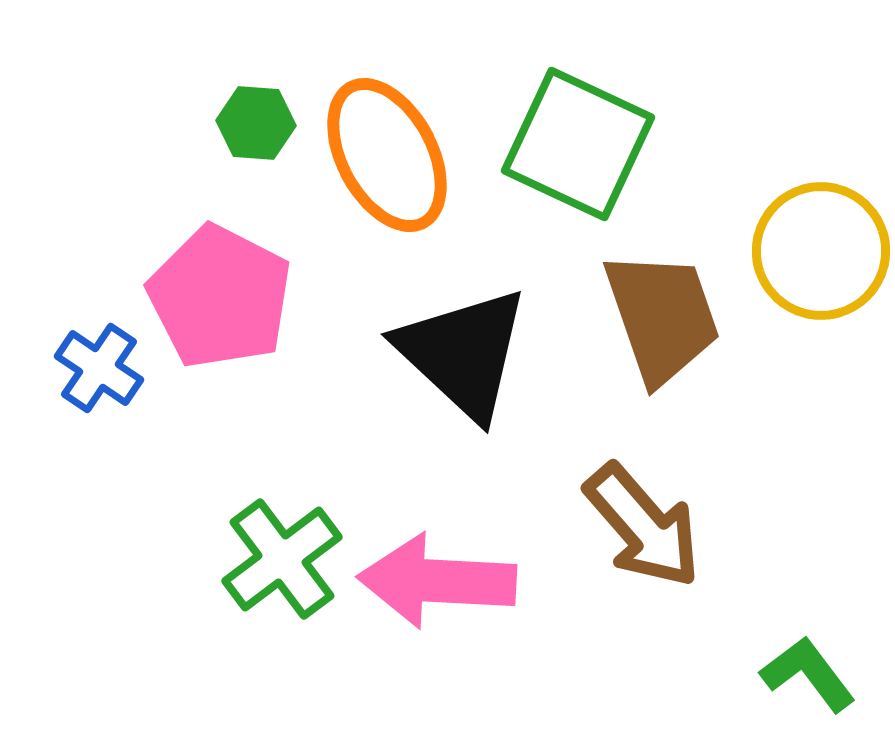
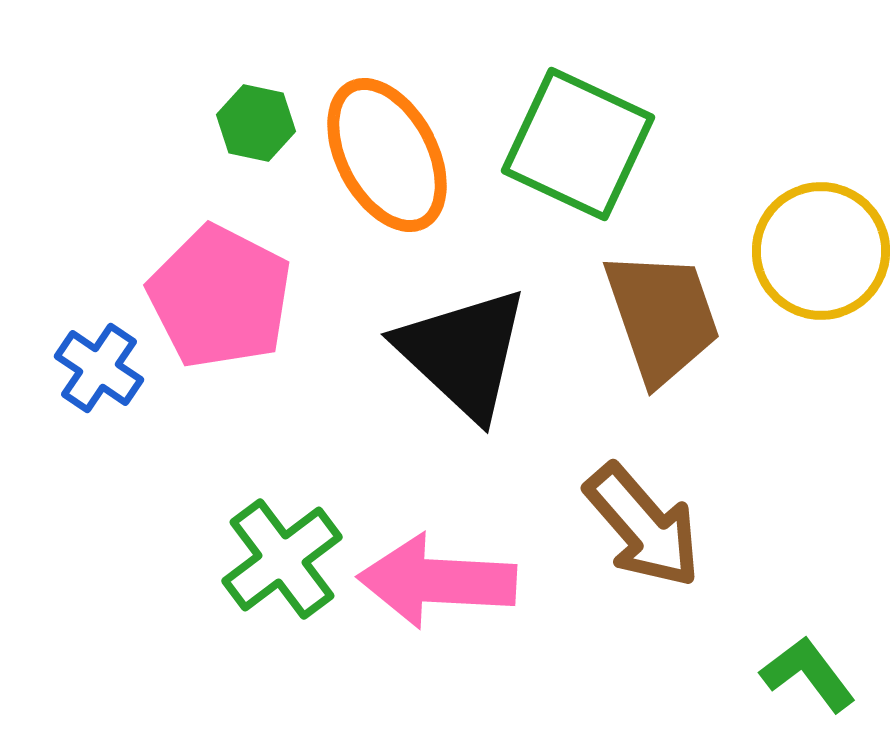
green hexagon: rotated 8 degrees clockwise
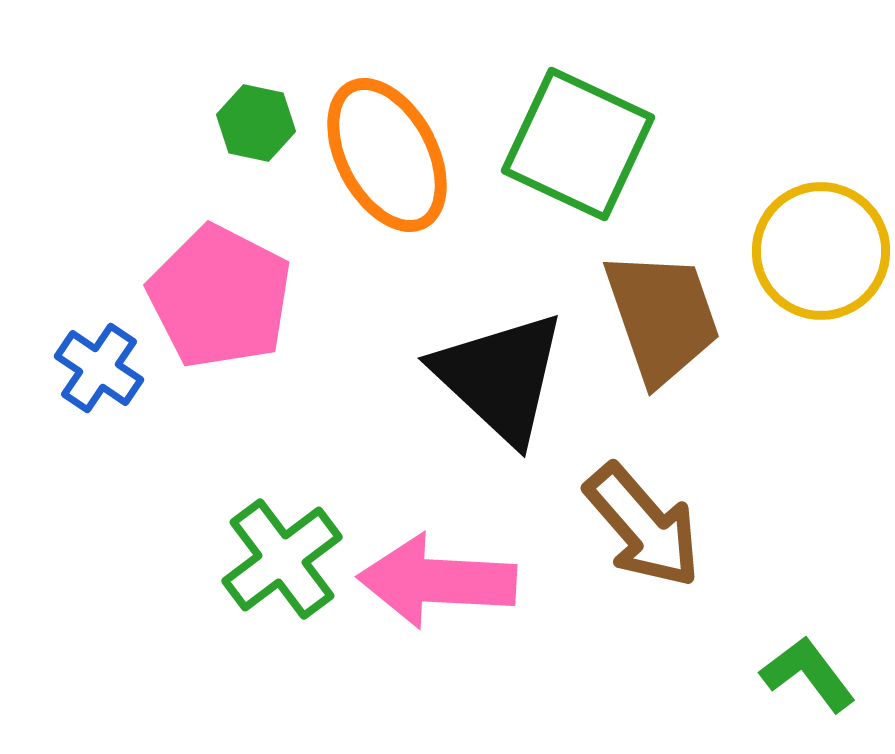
black triangle: moved 37 px right, 24 px down
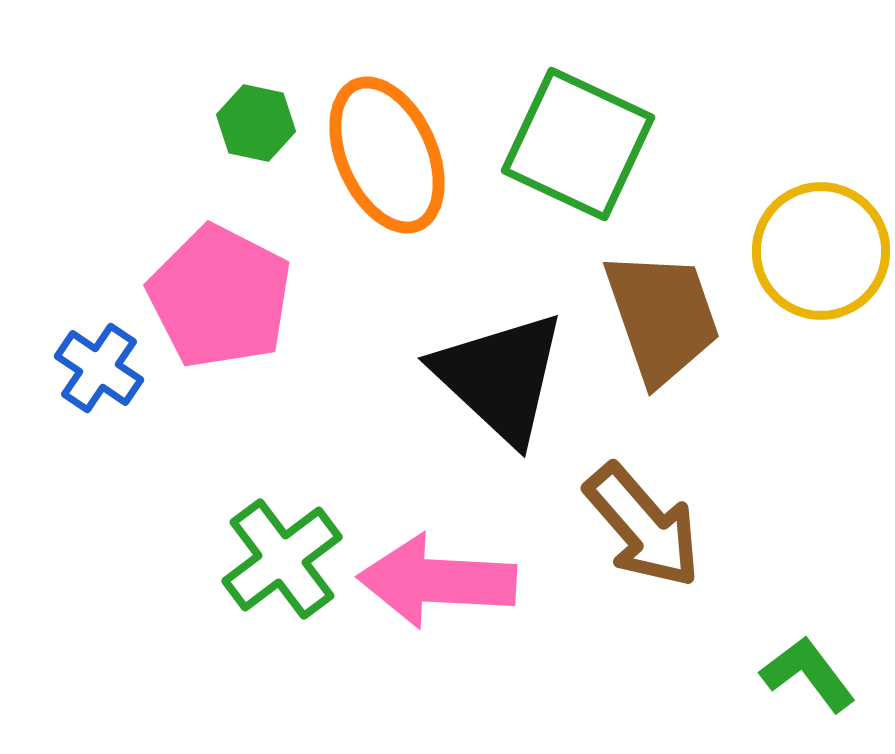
orange ellipse: rotated 4 degrees clockwise
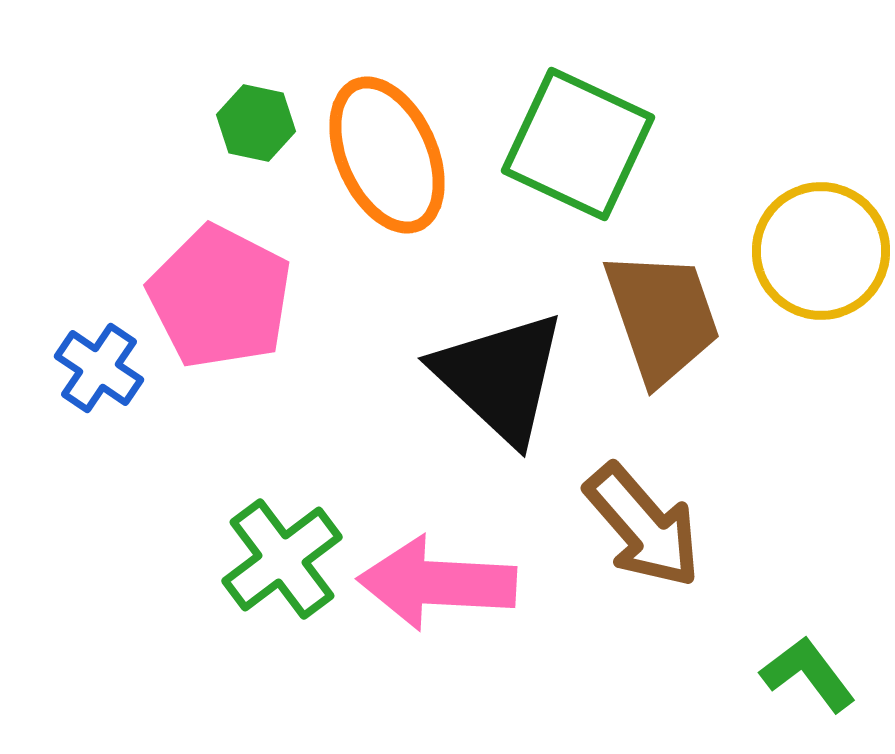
pink arrow: moved 2 px down
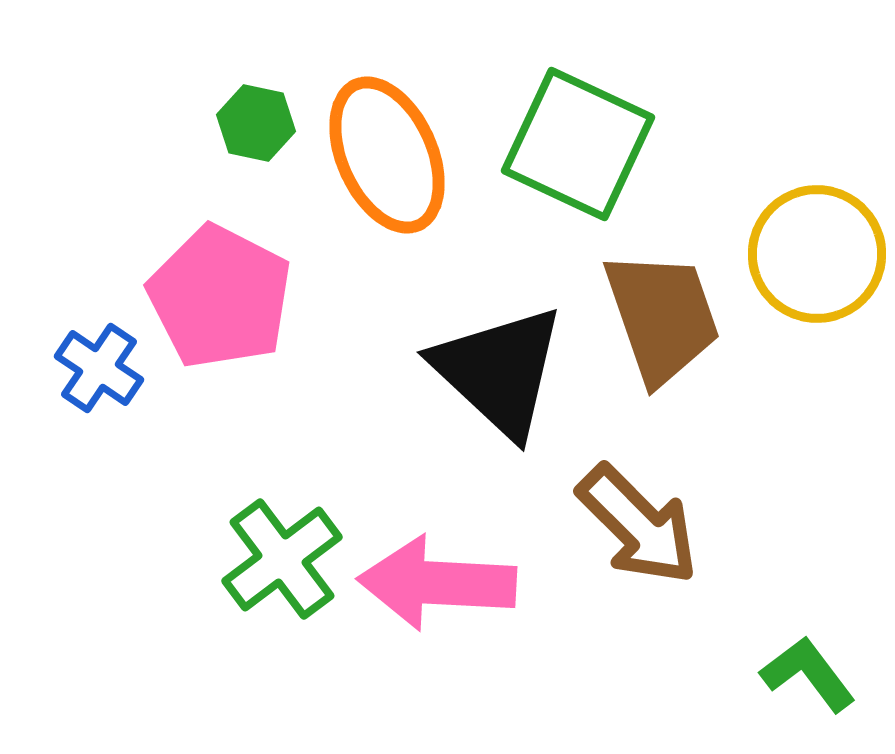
yellow circle: moved 4 px left, 3 px down
black triangle: moved 1 px left, 6 px up
brown arrow: moved 5 px left, 1 px up; rotated 4 degrees counterclockwise
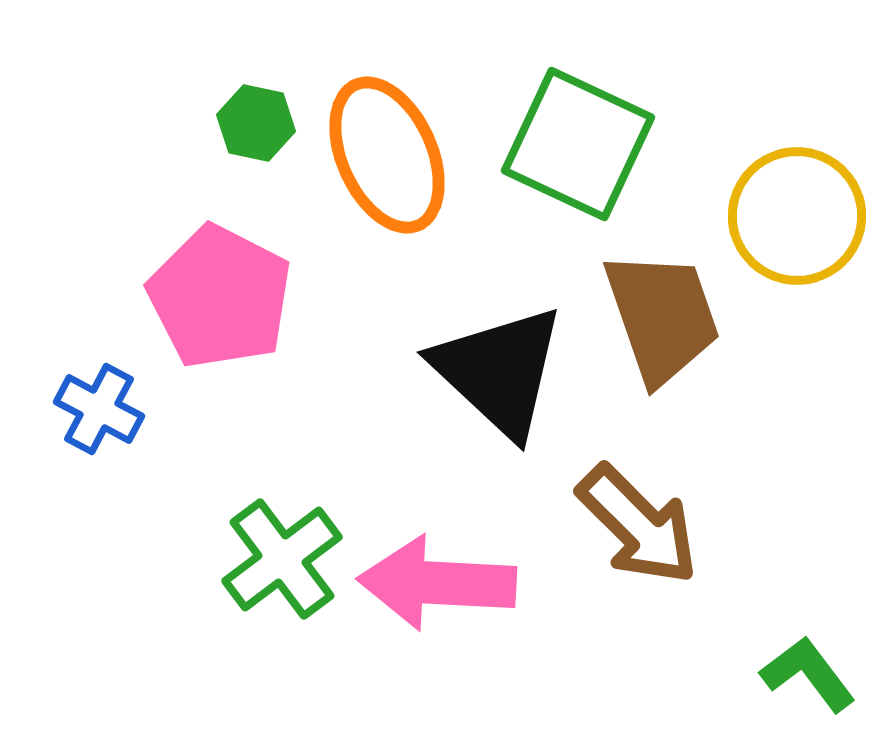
yellow circle: moved 20 px left, 38 px up
blue cross: moved 41 px down; rotated 6 degrees counterclockwise
